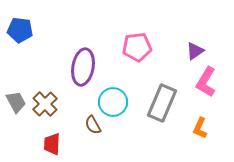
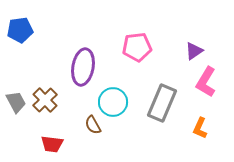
blue pentagon: rotated 15 degrees counterclockwise
purple triangle: moved 1 px left
brown cross: moved 4 px up
red trapezoid: rotated 85 degrees counterclockwise
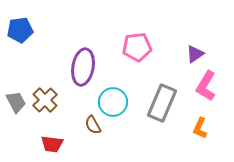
purple triangle: moved 1 px right, 3 px down
pink L-shape: moved 4 px down
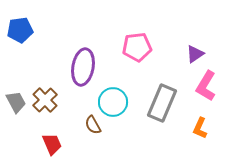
red trapezoid: rotated 120 degrees counterclockwise
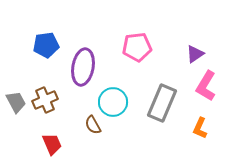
blue pentagon: moved 26 px right, 15 px down
brown cross: rotated 20 degrees clockwise
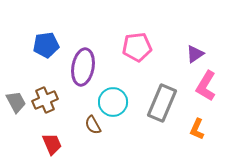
orange L-shape: moved 3 px left, 1 px down
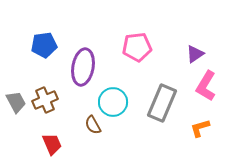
blue pentagon: moved 2 px left
orange L-shape: moved 3 px right, 1 px up; rotated 50 degrees clockwise
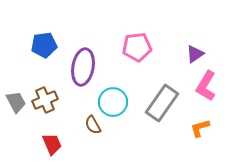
gray rectangle: rotated 12 degrees clockwise
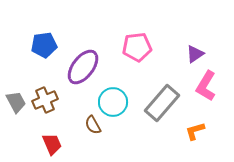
purple ellipse: rotated 27 degrees clockwise
gray rectangle: rotated 6 degrees clockwise
orange L-shape: moved 5 px left, 3 px down
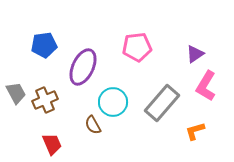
purple ellipse: rotated 12 degrees counterclockwise
gray trapezoid: moved 9 px up
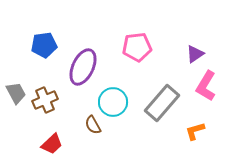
red trapezoid: rotated 70 degrees clockwise
